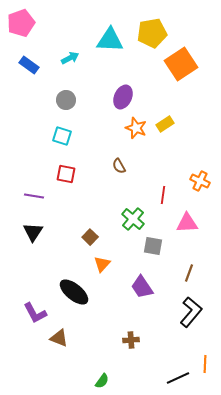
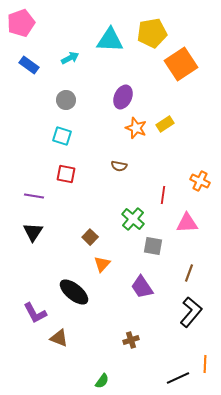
brown semicircle: rotated 49 degrees counterclockwise
brown cross: rotated 14 degrees counterclockwise
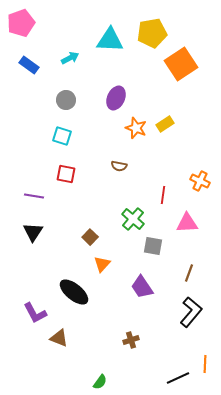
purple ellipse: moved 7 px left, 1 px down
green semicircle: moved 2 px left, 1 px down
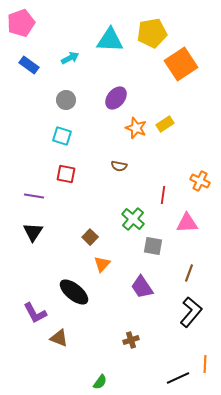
purple ellipse: rotated 15 degrees clockwise
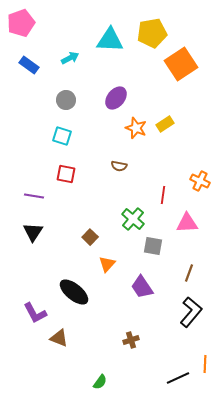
orange triangle: moved 5 px right
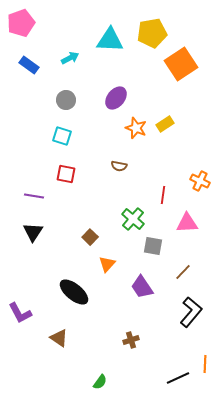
brown line: moved 6 px left, 1 px up; rotated 24 degrees clockwise
purple L-shape: moved 15 px left
brown triangle: rotated 12 degrees clockwise
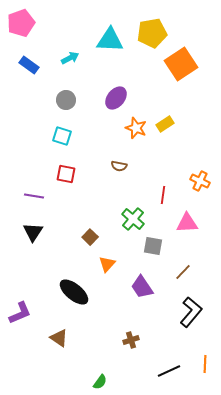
purple L-shape: rotated 85 degrees counterclockwise
black line: moved 9 px left, 7 px up
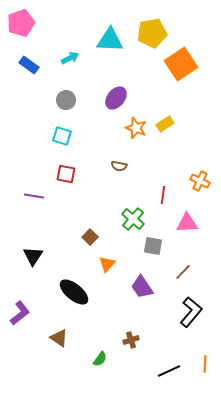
black triangle: moved 24 px down
purple L-shape: rotated 15 degrees counterclockwise
green semicircle: moved 23 px up
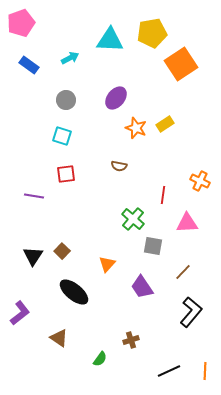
red square: rotated 18 degrees counterclockwise
brown square: moved 28 px left, 14 px down
orange line: moved 7 px down
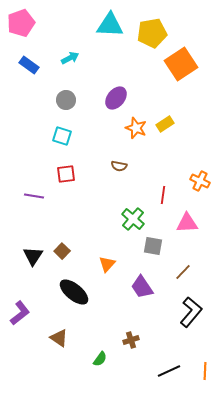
cyan triangle: moved 15 px up
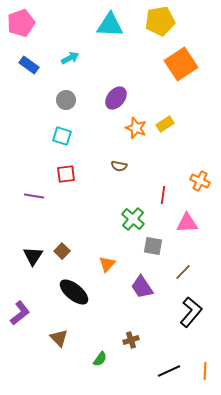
yellow pentagon: moved 8 px right, 12 px up
brown triangle: rotated 12 degrees clockwise
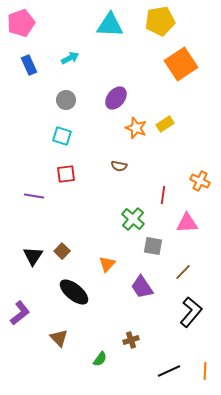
blue rectangle: rotated 30 degrees clockwise
